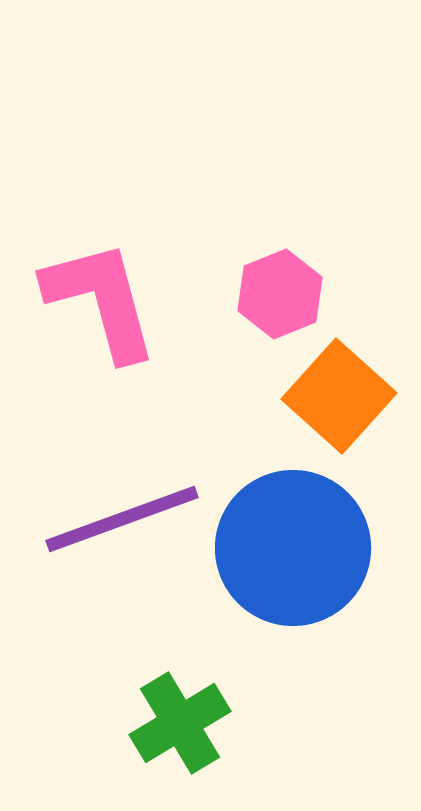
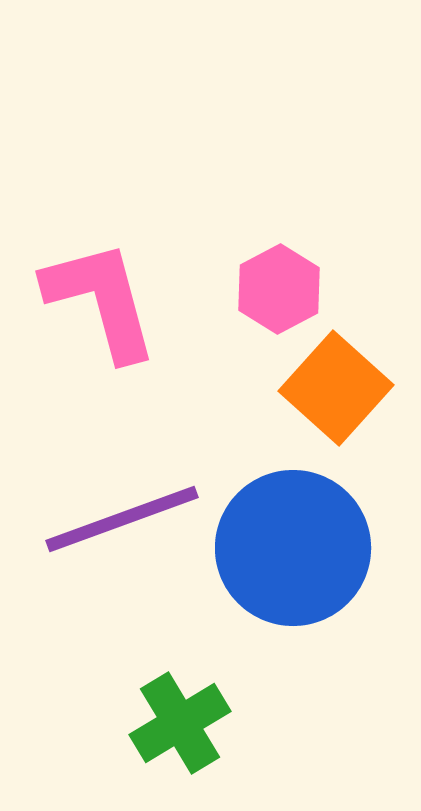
pink hexagon: moved 1 px left, 5 px up; rotated 6 degrees counterclockwise
orange square: moved 3 px left, 8 px up
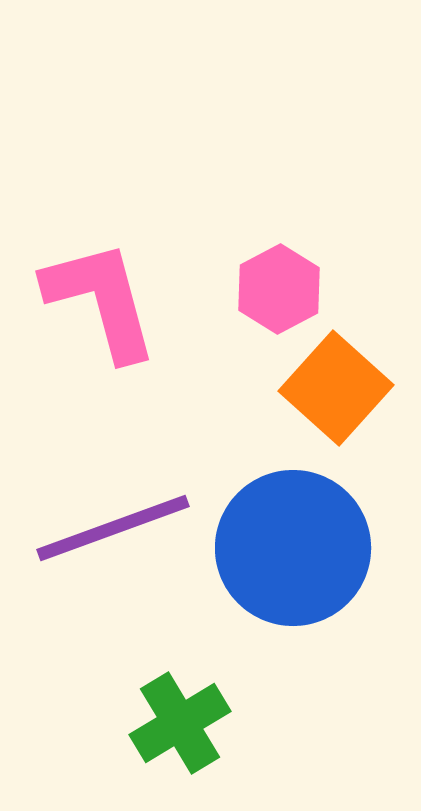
purple line: moved 9 px left, 9 px down
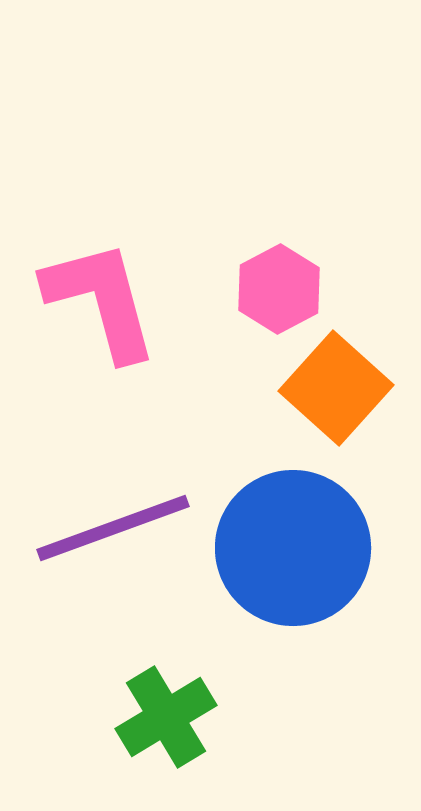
green cross: moved 14 px left, 6 px up
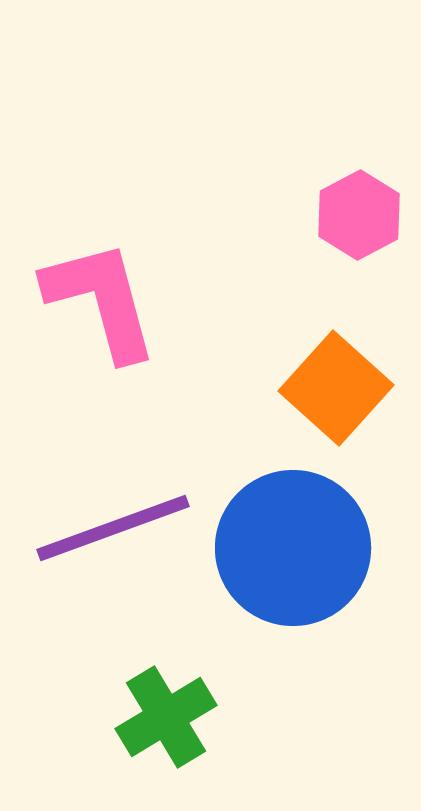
pink hexagon: moved 80 px right, 74 px up
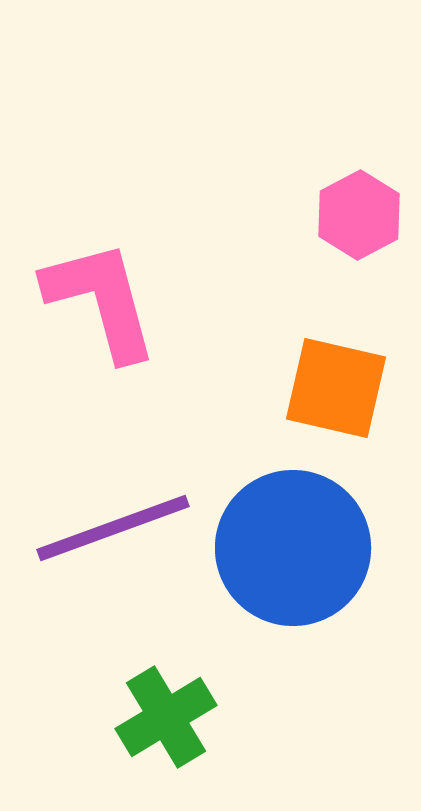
orange square: rotated 29 degrees counterclockwise
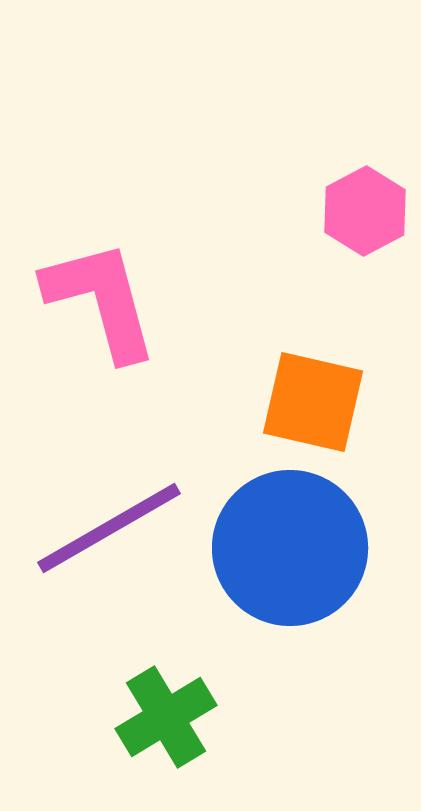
pink hexagon: moved 6 px right, 4 px up
orange square: moved 23 px left, 14 px down
purple line: moved 4 px left; rotated 10 degrees counterclockwise
blue circle: moved 3 px left
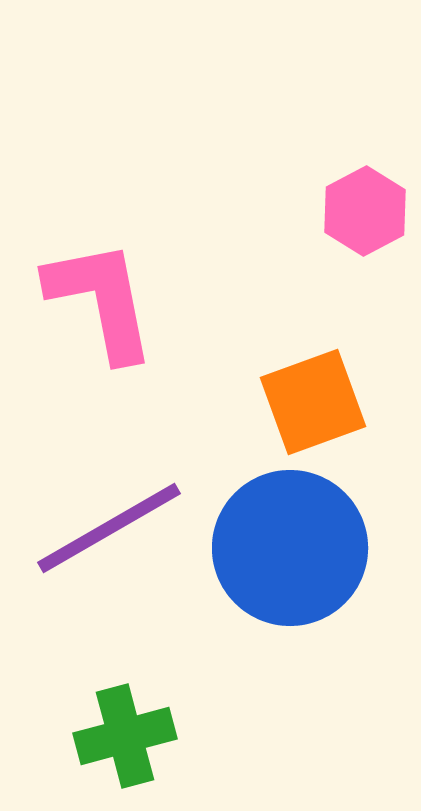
pink L-shape: rotated 4 degrees clockwise
orange square: rotated 33 degrees counterclockwise
green cross: moved 41 px left, 19 px down; rotated 16 degrees clockwise
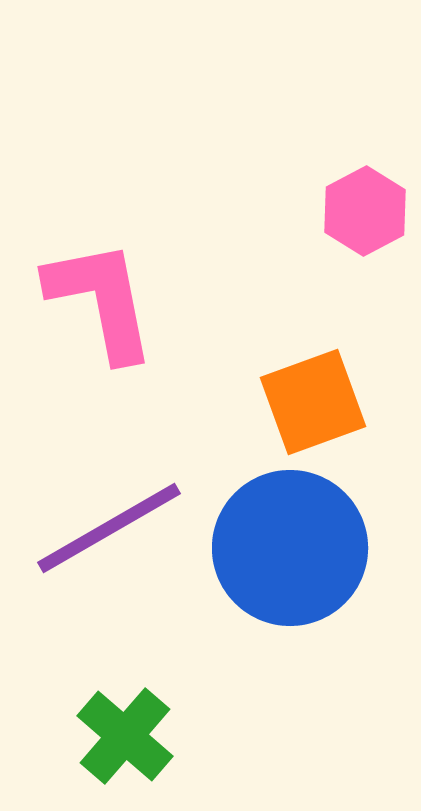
green cross: rotated 34 degrees counterclockwise
